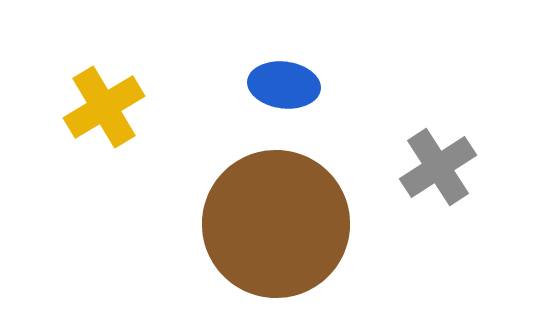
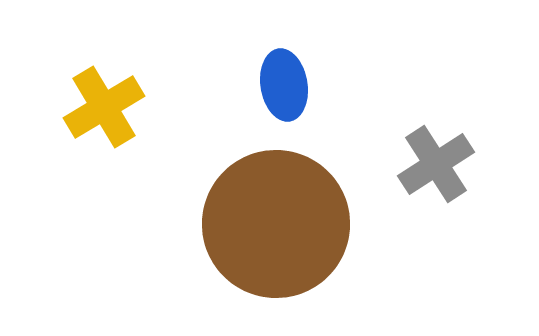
blue ellipse: rotated 74 degrees clockwise
gray cross: moved 2 px left, 3 px up
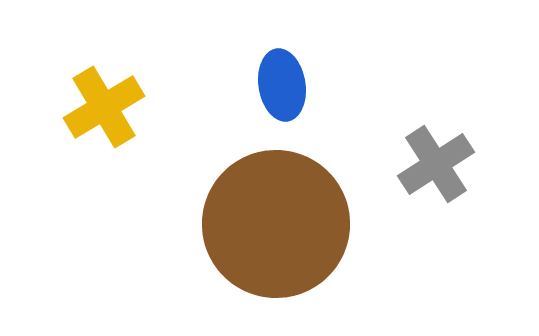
blue ellipse: moved 2 px left
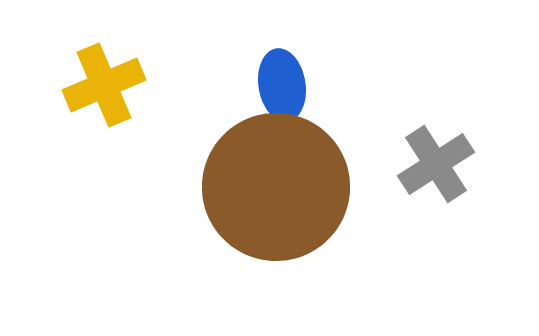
yellow cross: moved 22 px up; rotated 8 degrees clockwise
brown circle: moved 37 px up
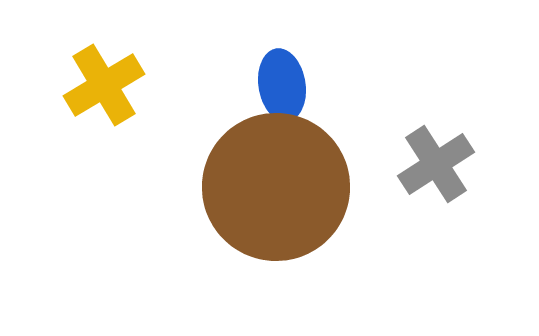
yellow cross: rotated 8 degrees counterclockwise
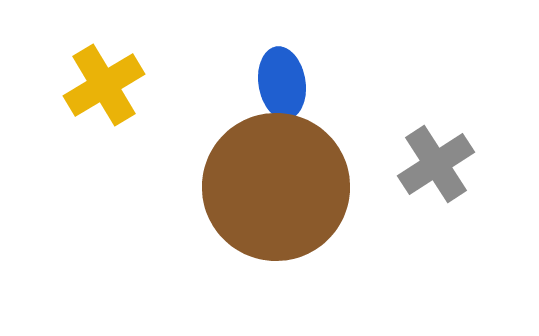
blue ellipse: moved 2 px up
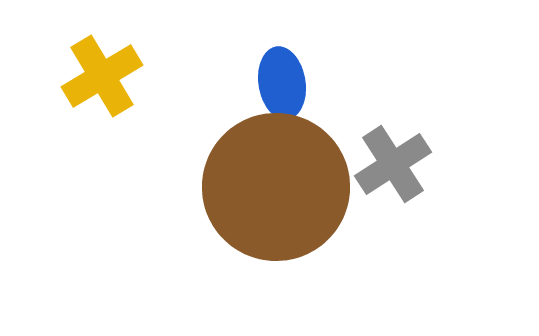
yellow cross: moved 2 px left, 9 px up
gray cross: moved 43 px left
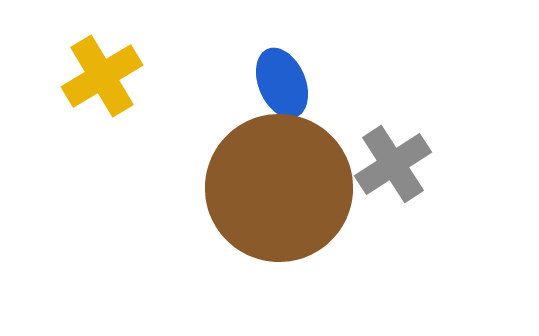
blue ellipse: rotated 14 degrees counterclockwise
brown circle: moved 3 px right, 1 px down
